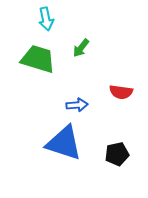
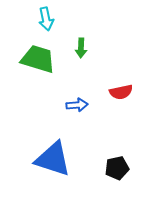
green arrow: rotated 36 degrees counterclockwise
red semicircle: rotated 20 degrees counterclockwise
blue triangle: moved 11 px left, 16 px down
black pentagon: moved 14 px down
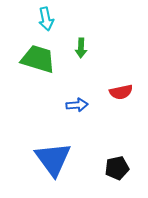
blue triangle: rotated 36 degrees clockwise
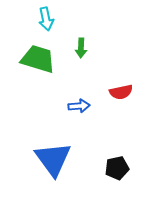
blue arrow: moved 2 px right, 1 px down
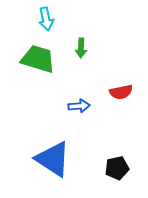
blue triangle: rotated 21 degrees counterclockwise
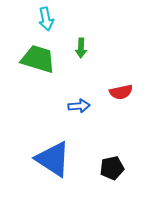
black pentagon: moved 5 px left
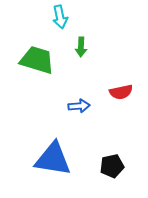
cyan arrow: moved 14 px right, 2 px up
green arrow: moved 1 px up
green trapezoid: moved 1 px left, 1 px down
blue triangle: rotated 24 degrees counterclockwise
black pentagon: moved 2 px up
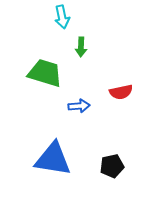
cyan arrow: moved 2 px right
green trapezoid: moved 8 px right, 13 px down
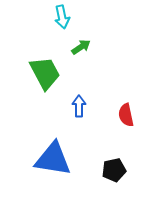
green arrow: rotated 126 degrees counterclockwise
green trapezoid: rotated 45 degrees clockwise
red semicircle: moved 5 px right, 23 px down; rotated 90 degrees clockwise
blue arrow: rotated 85 degrees counterclockwise
black pentagon: moved 2 px right, 4 px down
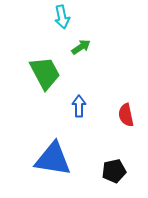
black pentagon: moved 1 px down
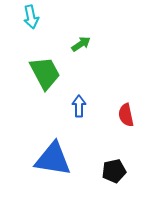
cyan arrow: moved 31 px left
green arrow: moved 3 px up
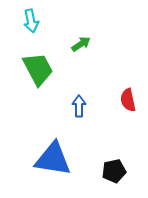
cyan arrow: moved 4 px down
green trapezoid: moved 7 px left, 4 px up
red semicircle: moved 2 px right, 15 px up
